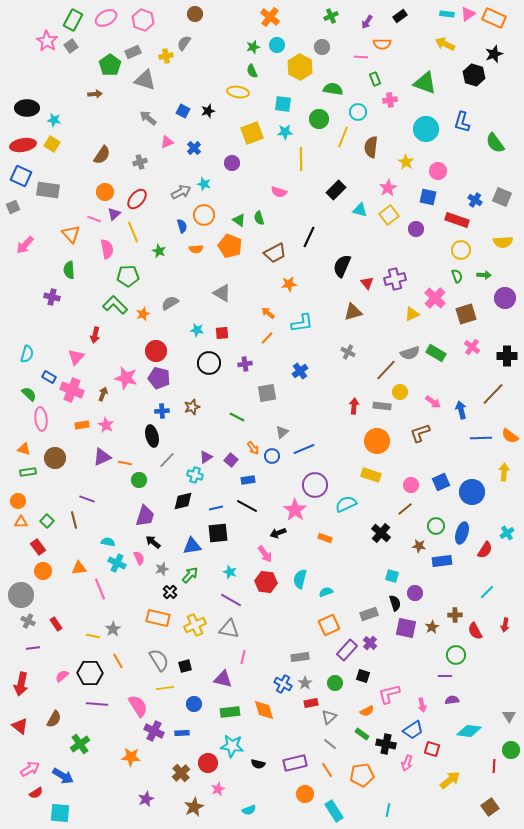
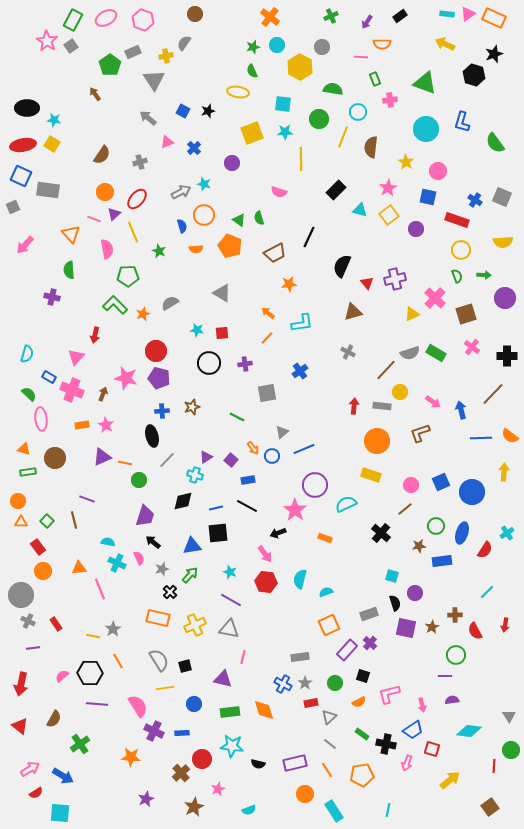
gray triangle at (145, 80): moved 9 px right; rotated 40 degrees clockwise
brown arrow at (95, 94): rotated 120 degrees counterclockwise
brown star at (419, 546): rotated 16 degrees counterclockwise
orange semicircle at (367, 711): moved 8 px left, 9 px up
red circle at (208, 763): moved 6 px left, 4 px up
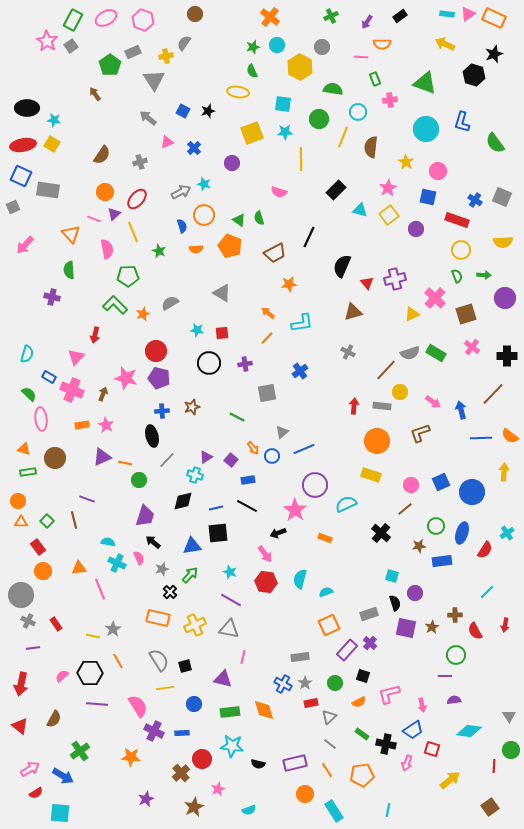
purple semicircle at (452, 700): moved 2 px right
green cross at (80, 744): moved 7 px down
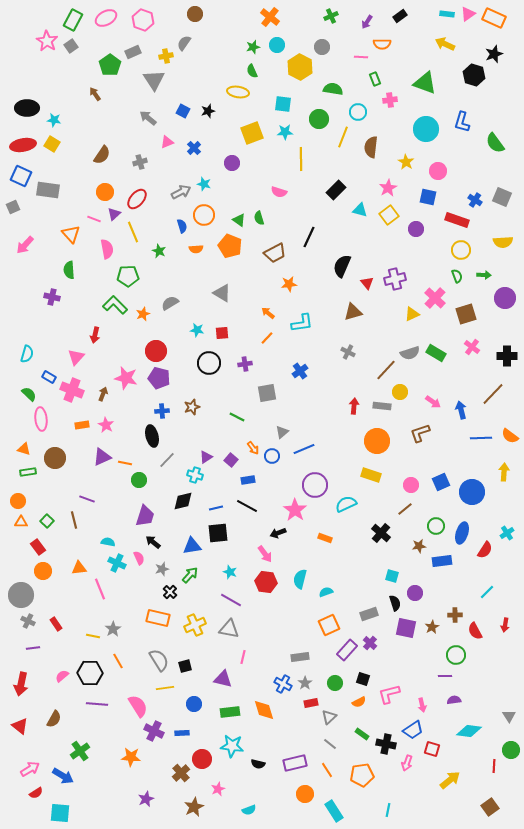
black square at (363, 676): moved 3 px down
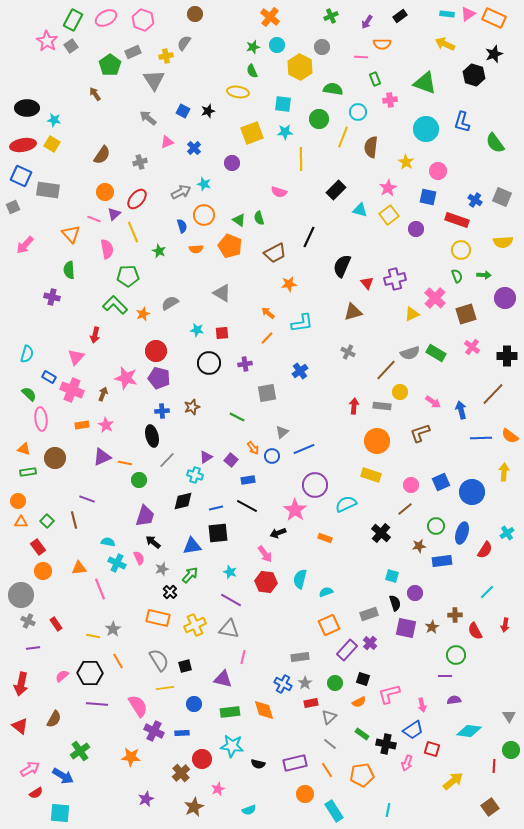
yellow arrow at (450, 780): moved 3 px right, 1 px down
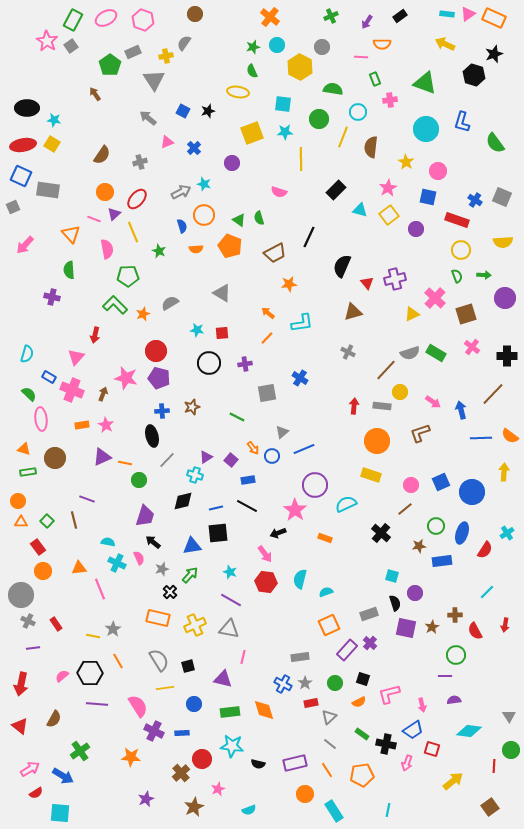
blue cross at (300, 371): moved 7 px down; rotated 21 degrees counterclockwise
black square at (185, 666): moved 3 px right
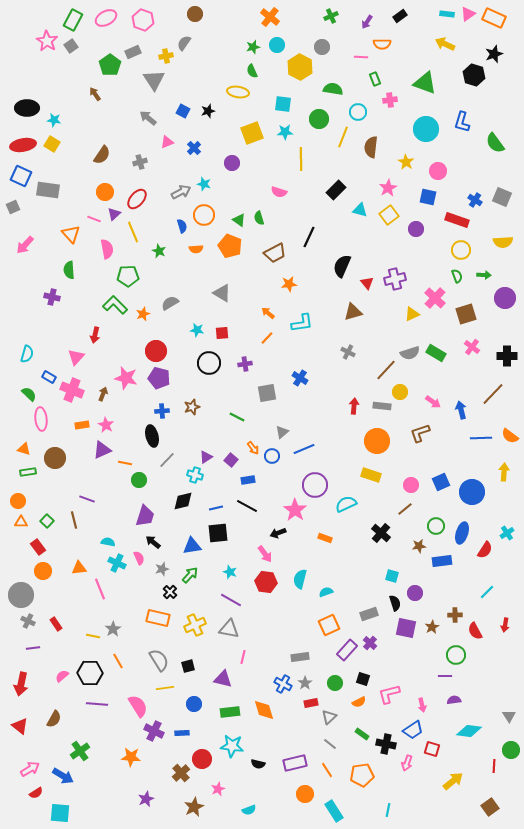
purple triangle at (102, 457): moved 7 px up
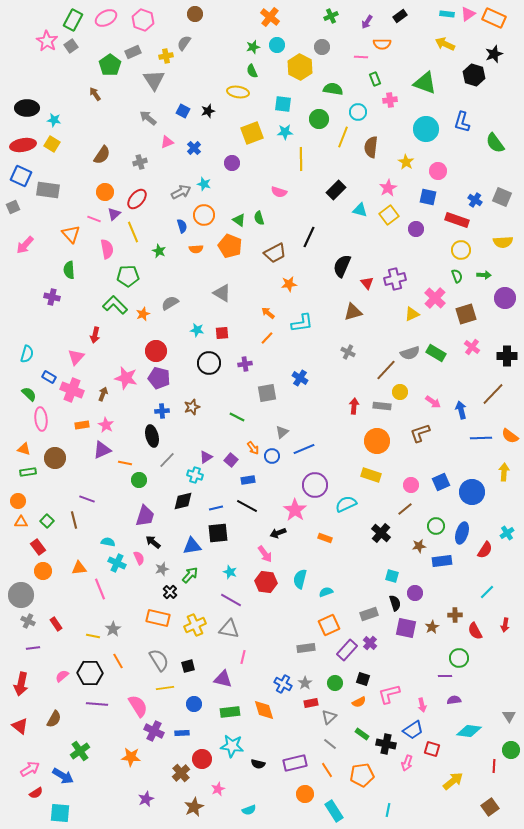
green circle at (456, 655): moved 3 px right, 3 px down
gray rectangle at (300, 657): moved 6 px right, 9 px up
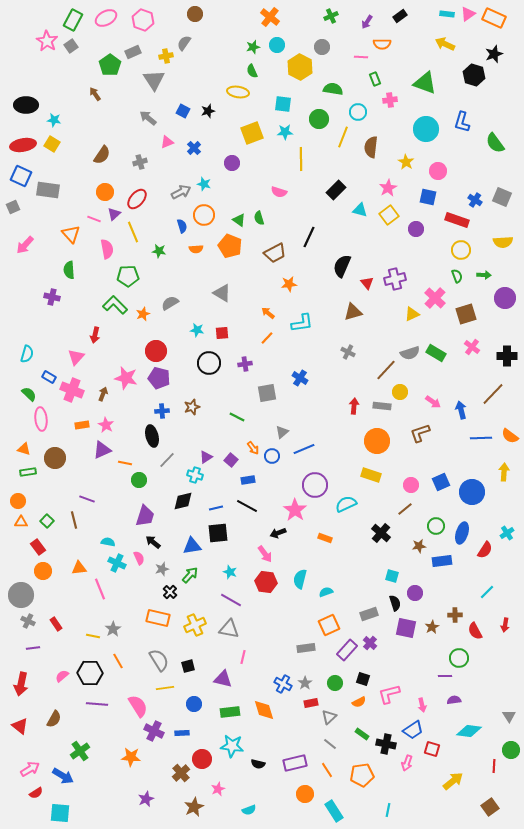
black ellipse at (27, 108): moved 1 px left, 3 px up
green star at (159, 251): rotated 16 degrees counterclockwise
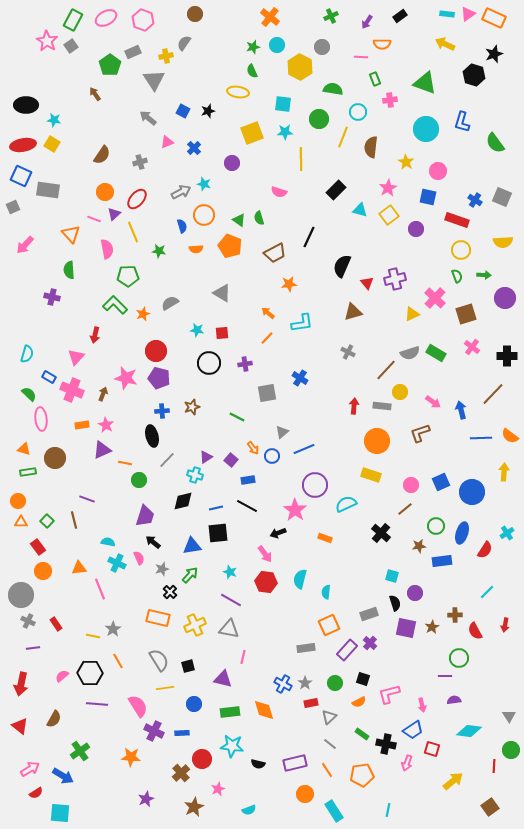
cyan semicircle at (326, 592): rotated 64 degrees counterclockwise
